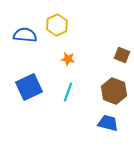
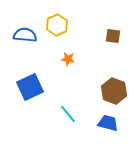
brown square: moved 9 px left, 19 px up; rotated 14 degrees counterclockwise
blue square: moved 1 px right
cyan line: moved 22 px down; rotated 60 degrees counterclockwise
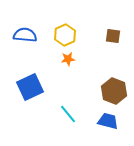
yellow hexagon: moved 8 px right, 10 px down
orange star: rotated 16 degrees counterclockwise
blue trapezoid: moved 2 px up
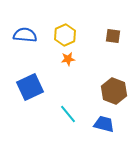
blue trapezoid: moved 4 px left, 3 px down
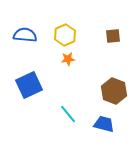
brown square: rotated 14 degrees counterclockwise
blue square: moved 1 px left, 2 px up
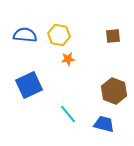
yellow hexagon: moved 6 px left; rotated 25 degrees counterclockwise
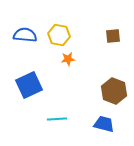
cyan line: moved 11 px left, 5 px down; rotated 54 degrees counterclockwise
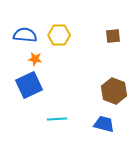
yellow hexagon: rotated 10 degrees counterclockwise
orange star: moved 33 px left; rotated 16 degrees clockwise
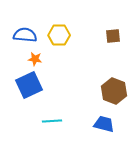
cyan line: moved 5 px left, 2 px down
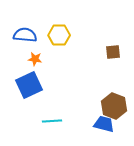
brown square: moved 16 px down
brown hexagon: moved 15 px down
